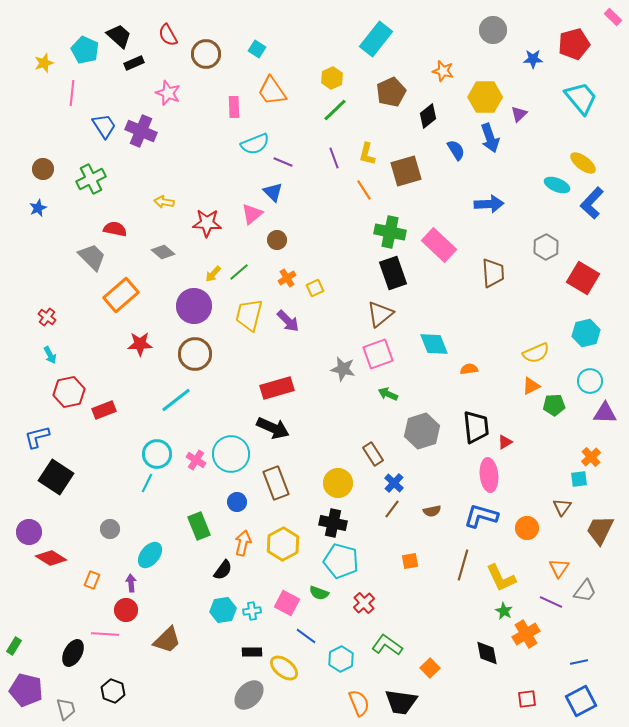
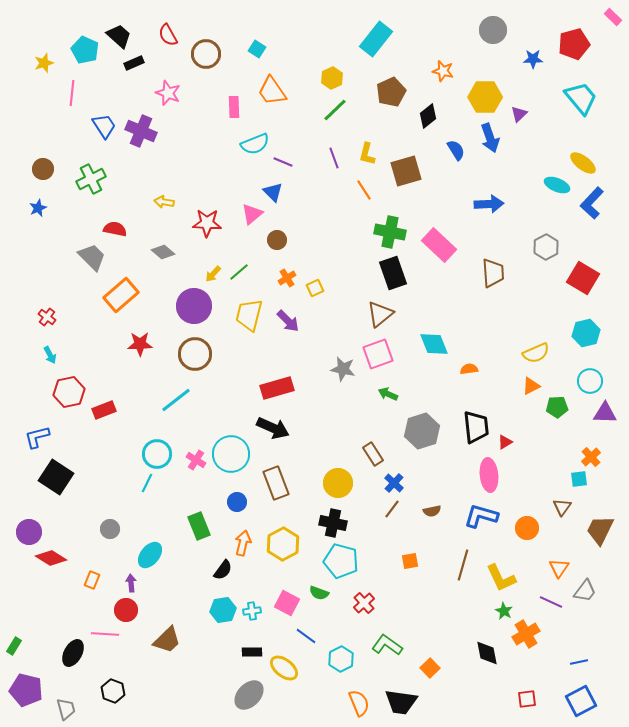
green pentagon at (554, 405): moved 3 px right, 2 px down
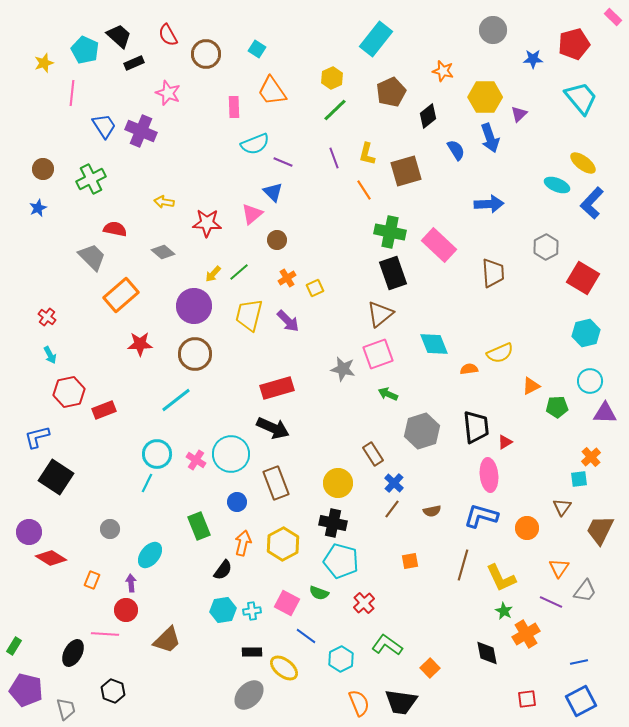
yellow semicircle at (536, 353): moved 36 px left
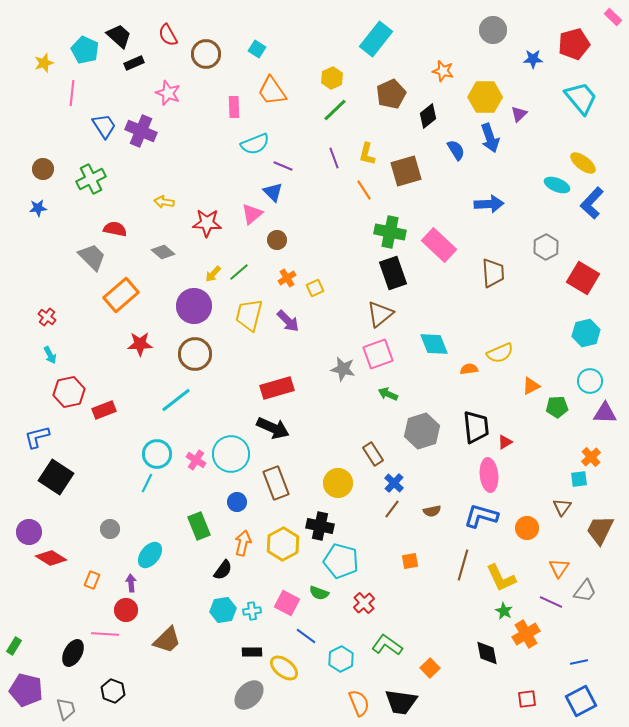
brown pentagon at (391, 92): moved 2 px down
purple line at (283, 162): moved 4 px down
blue star at (38, 208): rotated 18 degrees clockwise
black cross at (333, 523): moved 13 px left, 3 px down
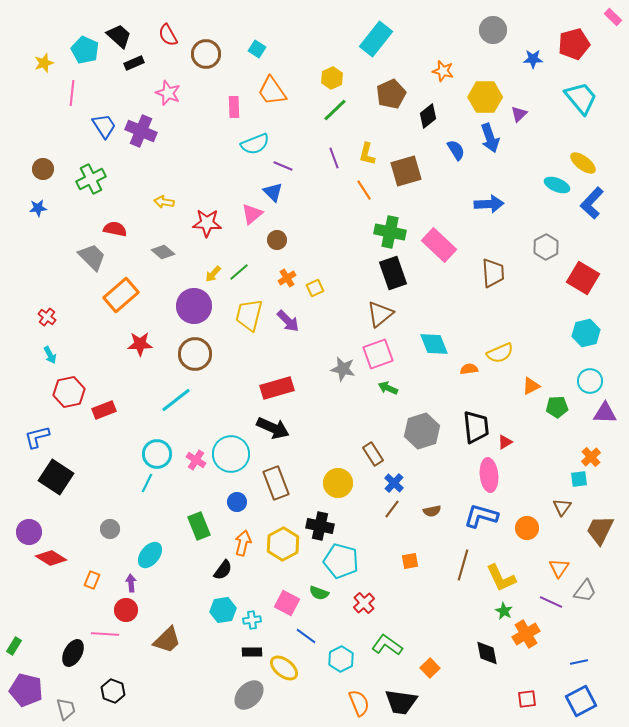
green arrow at (388, 394): moved 6 px up
cyan cross at (252, 611): moved 9 px down
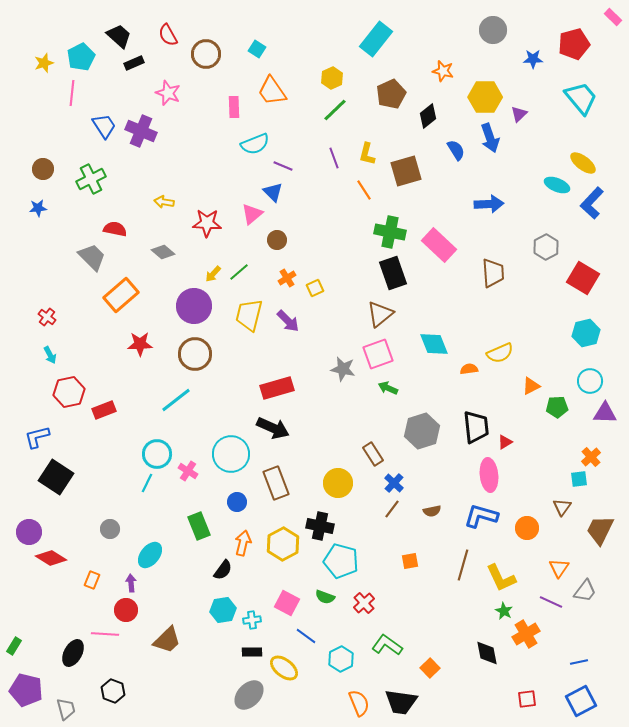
cyan pentagon at (85, 50): moved 4 px left, 7 px down; rotated 20 degrees clockwise
pink cross at (196, 460): moved 8 px left, 11 px down
green semicircle at (319, 593): moved 6 px right, 4 px down
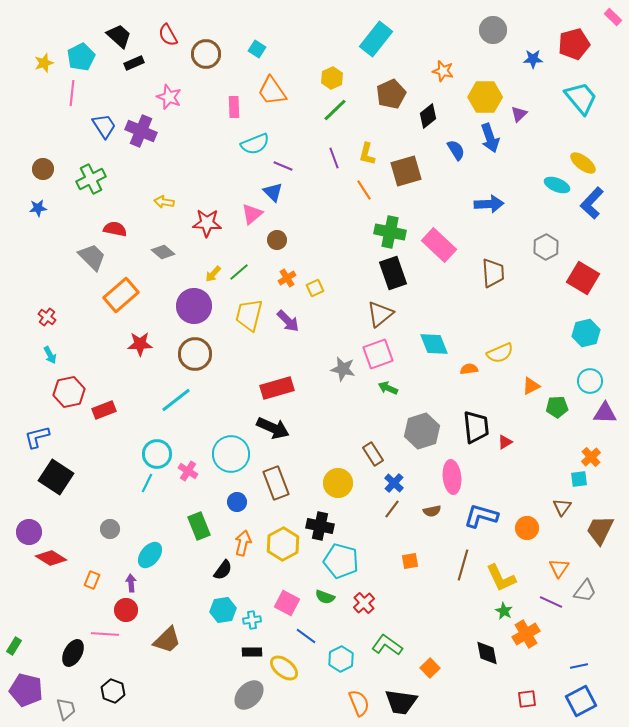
pink star at (168, 93): moved 1 px right, 4 px down
pink ellipse at (489, 475): moved 37 px left, 2 px down
blue line at (579, 662): moved 4 px down
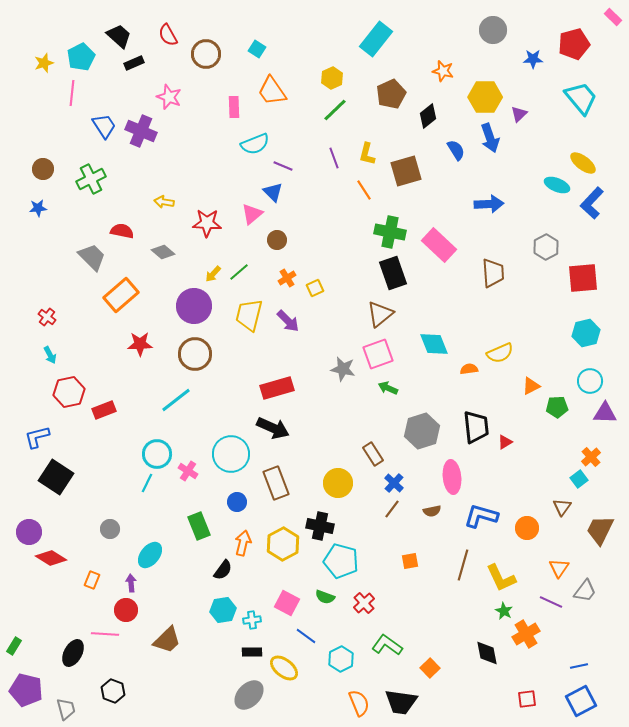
red semicircle at (115, 229): moved 7 px right, 2 px down
red square at (583, 278): rotated 36 degrees counterclockwise
cyan square at (579, 479): rotated 30 degrees counterclockwise
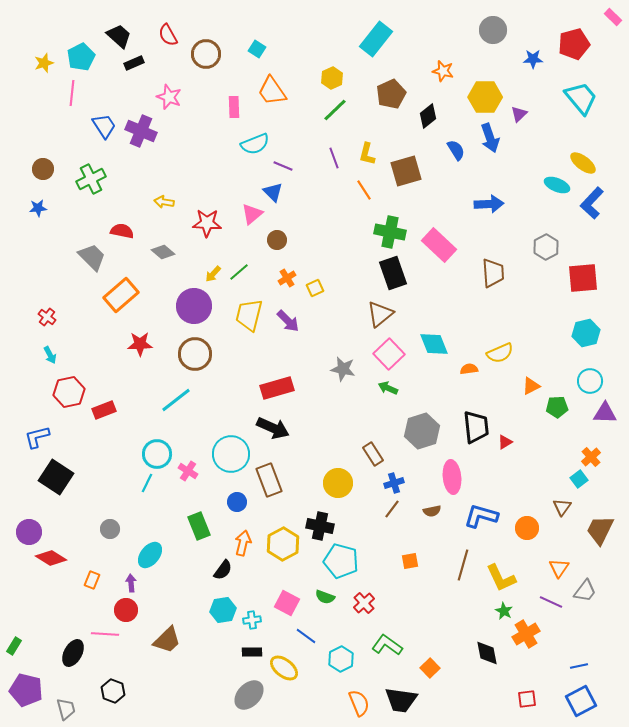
pink square at (378, 354): moved 11 px right; rotated 24 degrees counterclockwise
brown rectangle at (276, 483): moved 7 px left, 3 px up
blue cross at (394, 483): rotated 30 degrees clockwise
black trapezoid at (401, 702): moved 2 px up
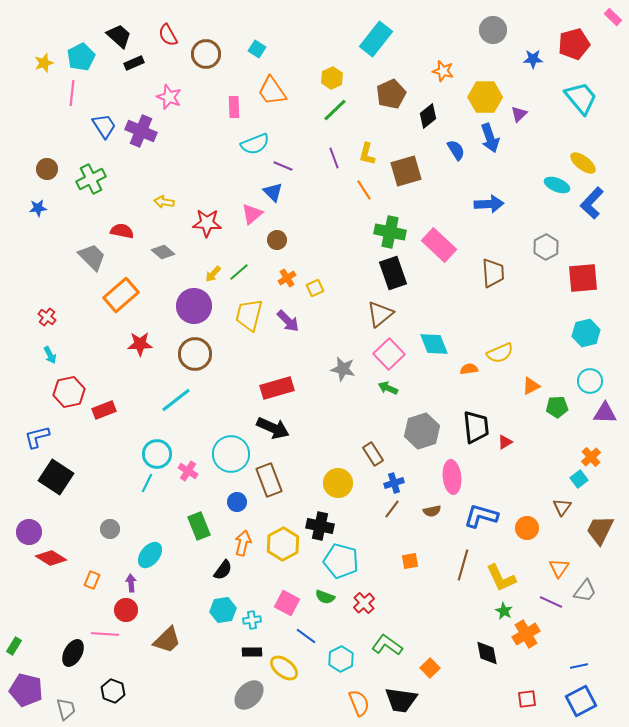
brown circle at (43, 169): moved 4 px right
